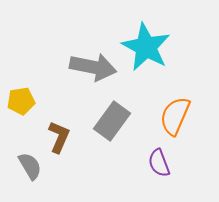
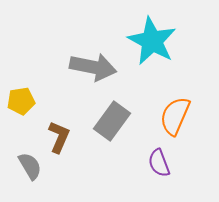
cyan star: moved 6 px right, 6 px up
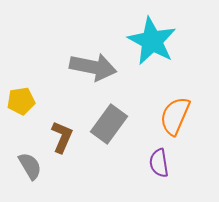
gray rectangle: moved 3 px left, 3 px down
brown L-shape: moved 3 px right
purple semicircle: rotated 12 degrees clockwise
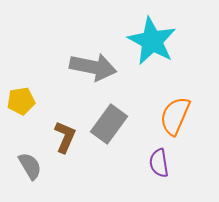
brown L-shape: moved 3 px right
